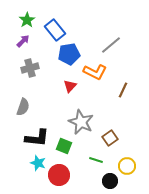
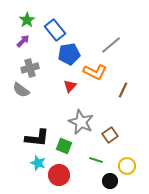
gray semicircle: moved 2 px left, 17 px up; rotated 108 degrees clockwise
brown square: moved 3 px up
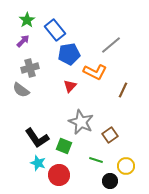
black L-shape: rotated 50 degrees clockwise
yellow circle: moved 1 px left
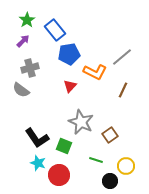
gray line: moved 11 px right, 12 px down
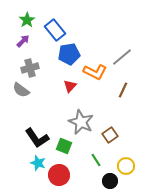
green line: rotated 40 degrees clockwise
